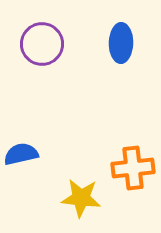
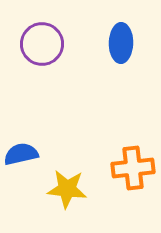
yellow star: moved 14 px left, 9 px up
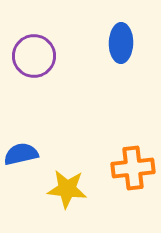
purple circle: moved 8 px left, 12 px down
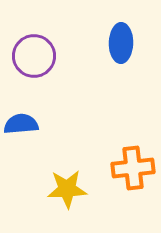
blue semicircle: moved 30 px up; rotated 8 degrees clockwise
yellow star: rotated 9 degrees counterclockwise
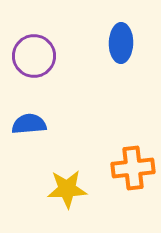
blue semicircle: moved 8 px right
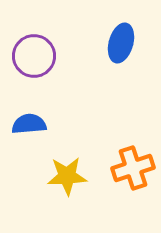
blue ellipse: rotated 15 degrees clockwise
orange cross: rotated 12 degrees counterclockwise
yellow star: moved 13 px up
